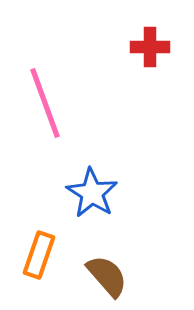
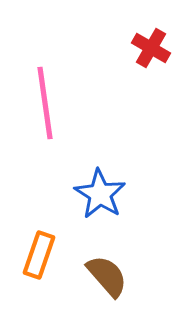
red cross: moved 1 px right, 1 px down; rotated 30 degrees clockwise
pink line: rotated 12 degrees clockwise
blue star: moved 8 px right, 1 px down
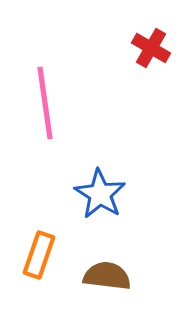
brown semicircle: rotated 42 degrees counterclockwise
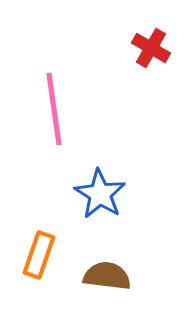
pink line: moved 9 px right, 6 px down
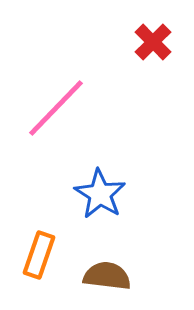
red cross: moved 2 px right, 6 px up; rotated 15 degrees clockwise
pink line: moved 2 px right, 1 px up; rotated 52 degrees clockwise
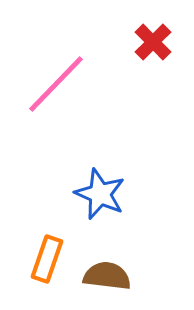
pink line: moved 24 px up
blue star: rotated 9 degrees counterclockwise
orange rectangle: moved 8 px right, 4 px down
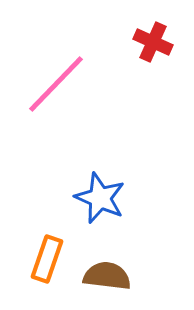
red cross: rotated 21 degrees counterclockwise
blue star: moved 4 px down
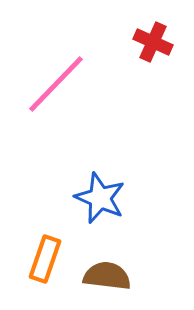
orange rectangle: moved 2 px left
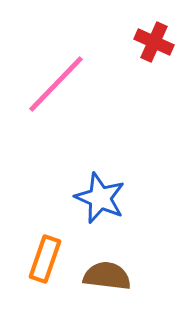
red cross: moved 1 px right
